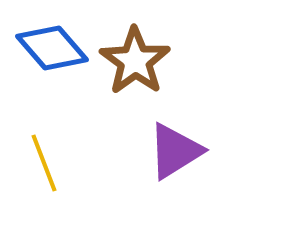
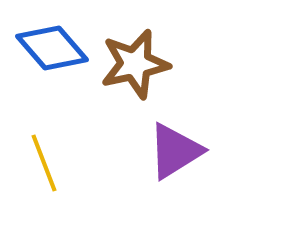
brown star: moved 3 px down; rotated 24 degrees clockwise
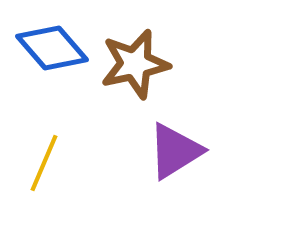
yellow line: rotated 44 degrees clockwise
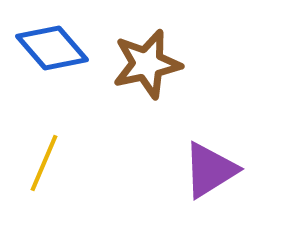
brown star: moved 12 px right
purple triangle: moved 35 px right, 19 px down
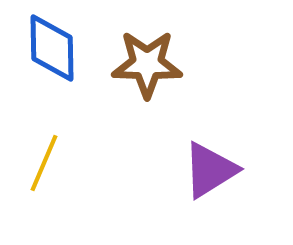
blue diamond: rotated 40 degrees clockwise
brown star: rotated 14 degrees clockwise
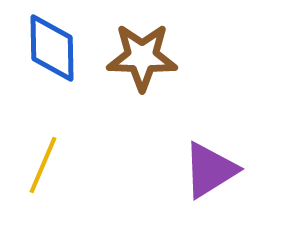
brown star: moved 5 px left, 7 px up
yellow line: moved 1 px left, 2 px down
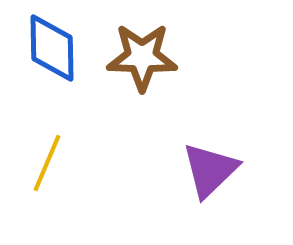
yellow line: moved 4 px right, 2 px up
purple triangle: rotated 12 degrees counterclockwise
